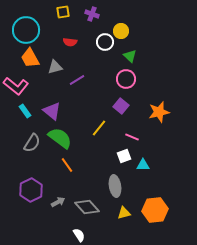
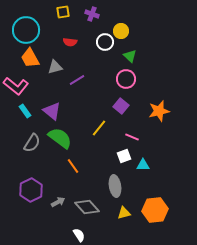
orange star: moved 1 px up
orange line: moved 6 px right, 1 px down
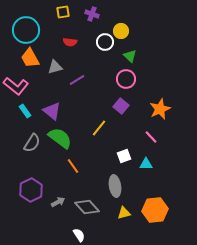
orange star: moved 1 px right, 2 px up; rotated 10 degrees counterclockwise
pink line: moved 19 px right; rotated 24 degrees clockwise
cyan triangle: moved 3 px right, 1 px up
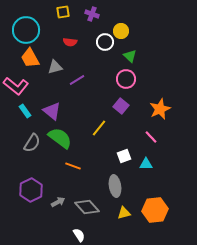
orange line: rotated 35 degrees counterclockwise
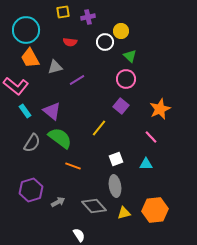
purple cross: moved 4 px left, 3 px down; rotated 32 degrees counterclockwise
white square: moved 8 px left, 3 px down
purple hexagon: rotated 10 degrees clockwise
gray diamond: moved 7 px right, 1 px up
